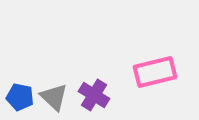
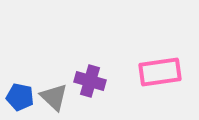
pink rectangle: moved 5 px right; rotated 6 degrees clockwise
purple cross: moved 4 px left, 14 px up; rotated 16 degrees counterclockwise
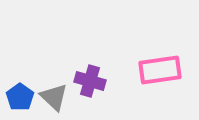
pink rectangle: moved 2 px up
blue pentagon: rotated 24 degrees clockwise
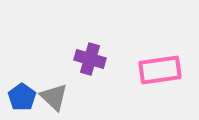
purple cross: moved 22 px up
blue pentagon: moved 2 px right
